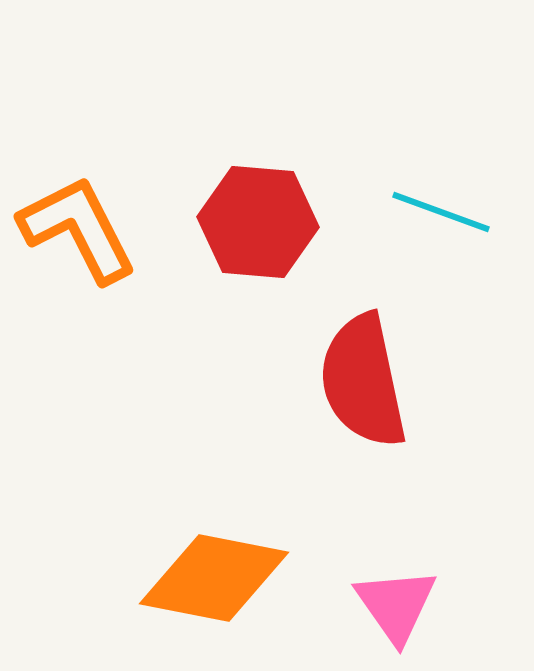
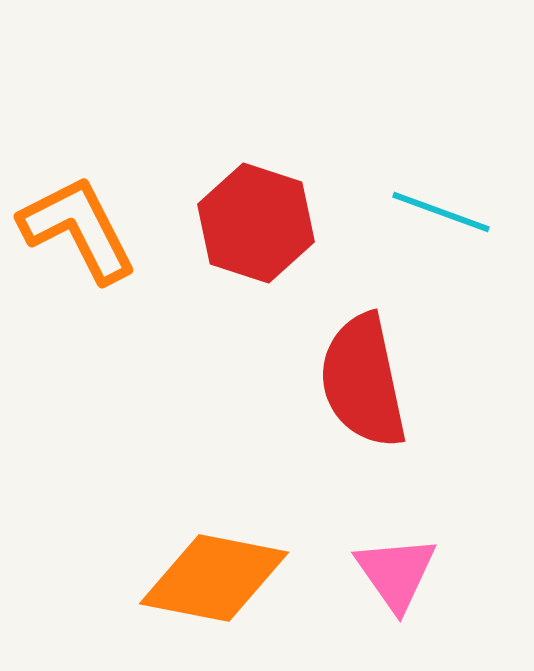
red hexagon: moved 2 px left, 1 px down; rotated 13 degrees clockwise
pink triangle: moved 32 px up
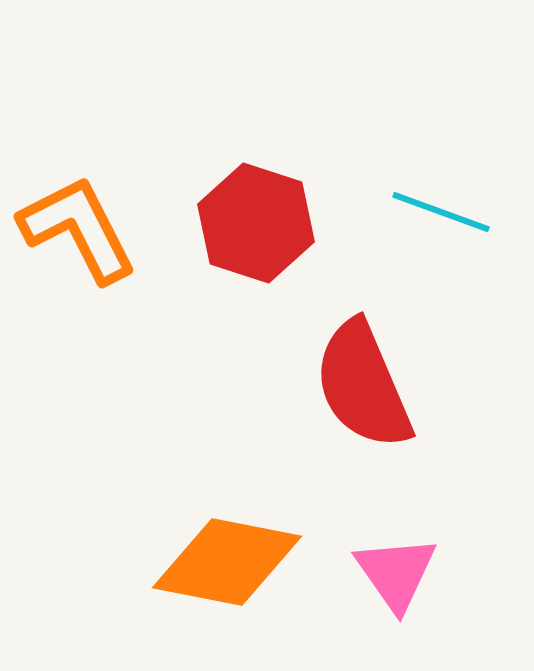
red semicircle: moved 4 px down; rotated 11 degrees counterclockwise
orange diamond: moved 13 px right, 16 px up
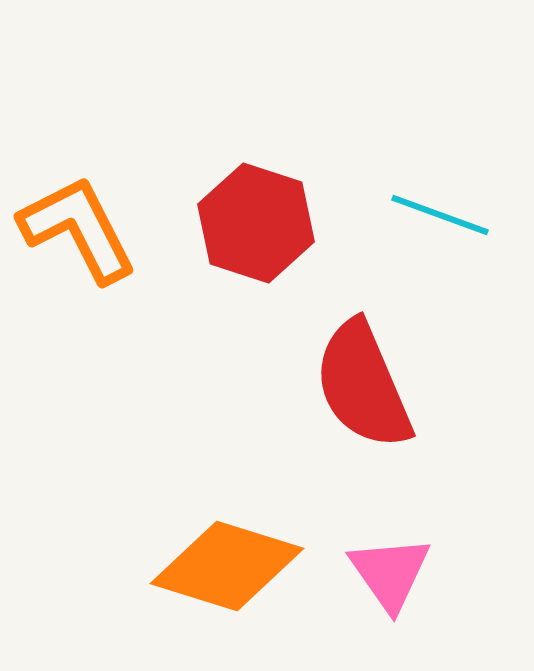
cyan line: moved 1 px left, 3 px down
orange diamond: moved 4 px down; rotated 6 degrees clockwise
pink triangle: moved 6 px left
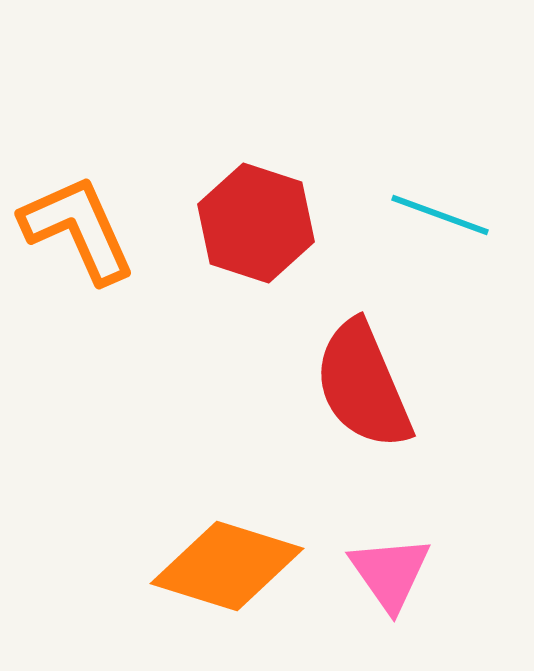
orange L-shape: rotated 3 degrees clockwise
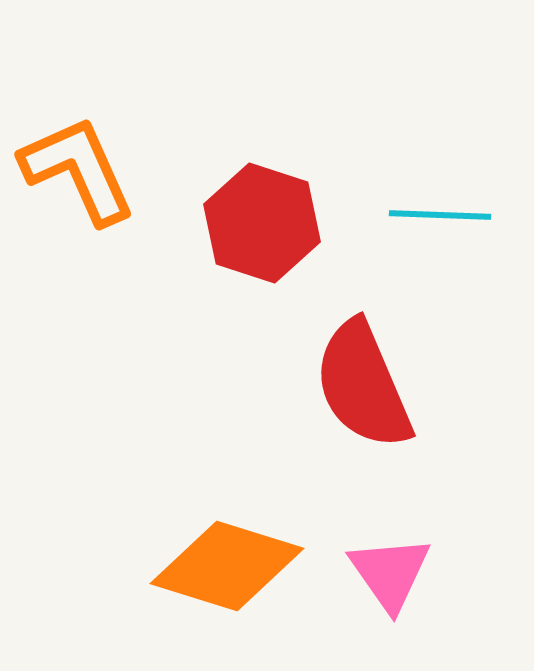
cyan line: rotated 18 degrees counterclockwise
red hexagon: moved 6 px right
orange L-shape: moved 59 px up
